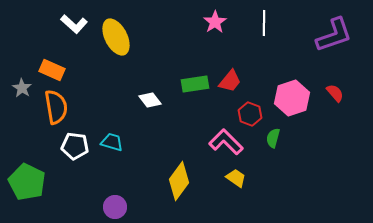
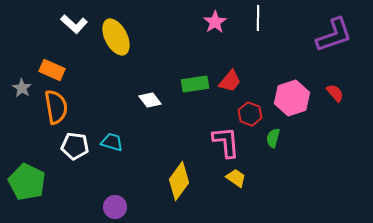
white line: moved 6 px left, 5 px up
pink L-shape: rotated 40 degrees clockwise
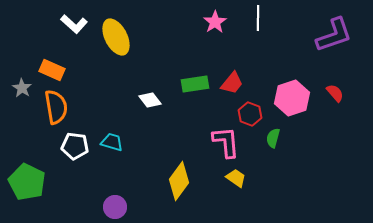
red trapezoid: moved 2 px right, 2 px down
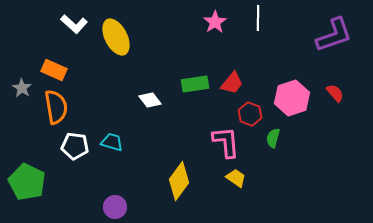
orange rectangle: moved 2 px right
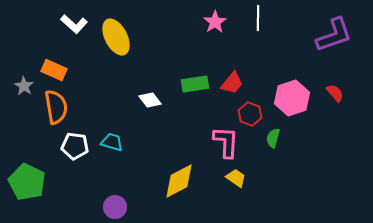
gray star: moved 2 px right, 2 px up
pink L-shape: rotated 8 degrees clockwise
yellow diamond: rotated 27 degrees clockwise
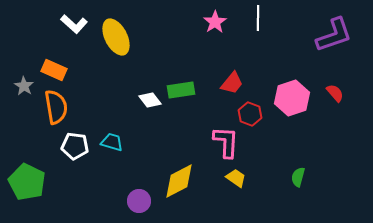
green rectangle: moved 14 px left, 6 px down
green semicircle: moved 25 px right, 39 px down
purple circle: moved 24 px right, 6 px up
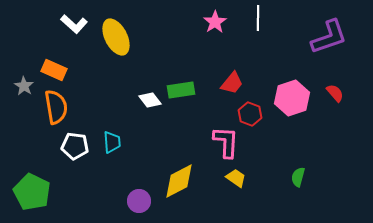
purple L-shape: moved 5 px left, 2 px down
cyan trapezoid: rotated 70 degrees clockwise
green pentagon: moved 5 px right, 10 px down
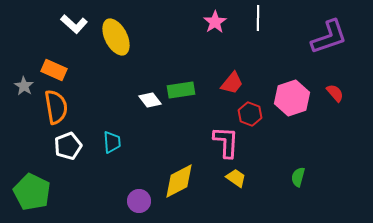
white pentagon: moved 7 px left; rotated 28 degrees counterclockwise
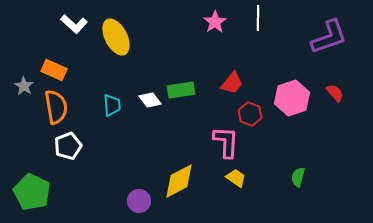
cyan trapezoid: moved 37 px up
